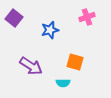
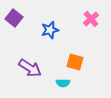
pink cross: moved 4 px right, 2 px down; rotated 21 degrees counterclockwise
purple arrow: moved 1 px left, 2 px down
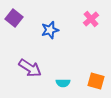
orange square: moved 21 px right, 19 px down
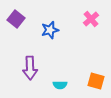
purple square: moved 2 px right, 1 px down
purple arrow: rotated 55 degrees clockwise
cyan semicircle: moved 3 px left, 2 px down
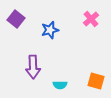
purple arrow: moved 3 px right, 1 px up
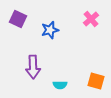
purple square: moved 2 px right; rotated 12 degrees counterclockwise
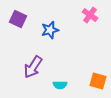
pink cross: moved 1 px left, 4 px up; rotated 14 degrees counterclockwise
purple arrow: rotated 35 degrees clockwise
orange square: moved 2 px right
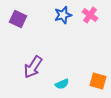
blue star: moved 13 px right, 15 px up
cyan semicircle: moved 2 px right, 1 px up; rotated 24 degrees counterclockwise
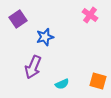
blue star: moved 18 px left, 22 px down
purple square: rotated 30 degrees clockwise
purple arrow: rotated 10 degrees counterclockwise
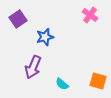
cyan semicircle: rotated 64 degrees clockwise
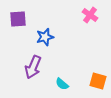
purple square: rotated 30 degrees clockwise
